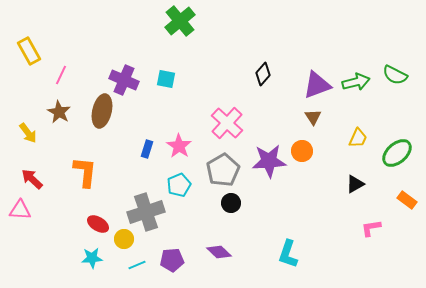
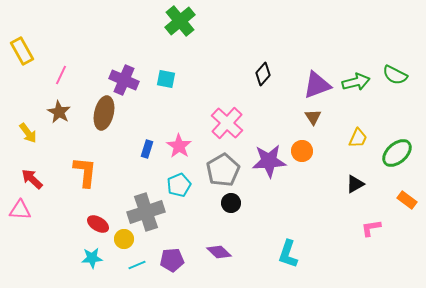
yellow rectangle: moved 7 px left
brown ellipse: moved 2 px right, 2 px down
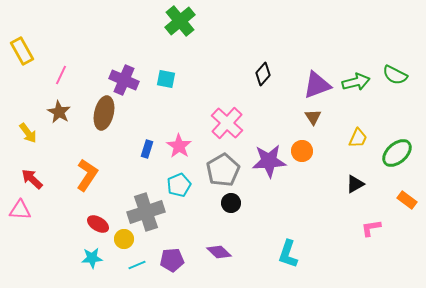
orange L-shape: moved 2 px right, 3 px down; rotated 28 degrees clockwise
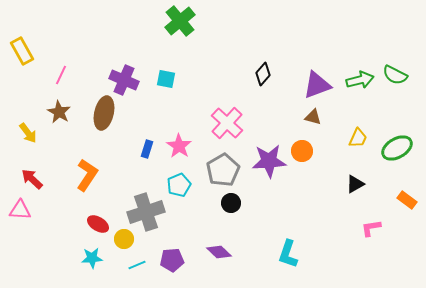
green arrow: moved 4 px right, 2 px up
brown triangle: rotated 42 degrees counterclockwise
green ellipse: moved 5 px up; rotated 12 degrees clockwise
